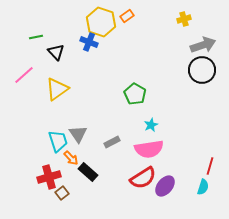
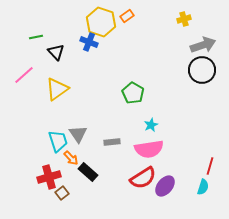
green pentagon: moved 2 px left, 1 px up
gray rectangle: rotated 21 degrees clockwise
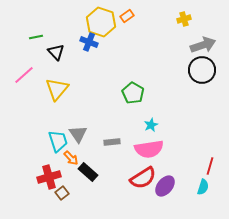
yellow triangle: rotated 15 degrees counterclockwise
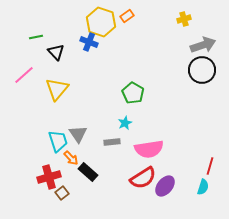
cyan star: moved 26 px left, 2 px up
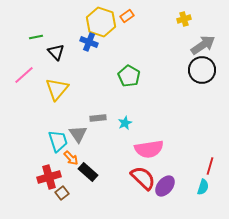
gray arrow: rotated 15 degrees counterclockwise
green pentagon: moved 4 px left, 17 px up
gray rectangle: moved 14 px left, 24 px up
red semicircle: rotated 104 degrees counterclockwise
